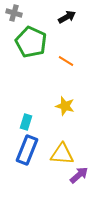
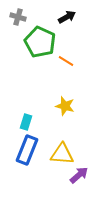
gray cross: moved 4 px right, 4 px down
green pentagon: moved 9 px right
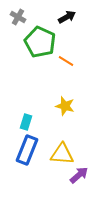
gray cross: rotated 14 degrees clockwise
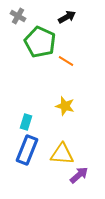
gray cross: moved 1 px up
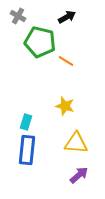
green pentagon: rotated 12 degrees counterclockwise
blue rectangle: rotated 16 degrees counterclockwise
yellow triangle: moved 14 px right, 11 px up
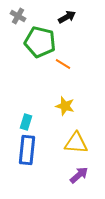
orange line: moved 3 px left, 3 px down
